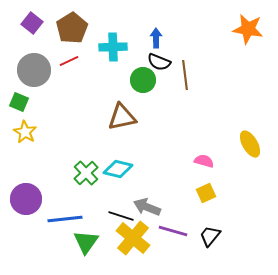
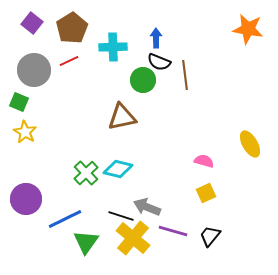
blue line: rotated 20 degrees counterclockwise
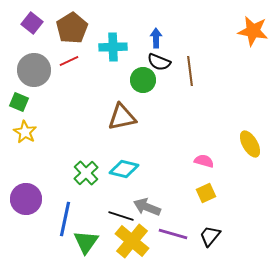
orange star: moved 5 px right, 2 px down
brown line: moved 5 px right, 4 px up
cyan diamond: moved 6 px right
blue line: rotated 52 degrees counterclockwise
purple line: moved 3 px down
yellow cross: moved 1 px left, 3 px down
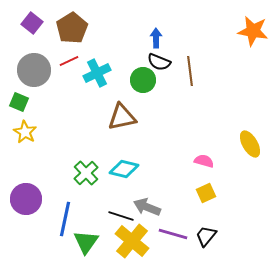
cyan cross: moved 16 px left, 26 px down; rotated 24 degrees counterclockwise
black trapezoid: moved 4 px left
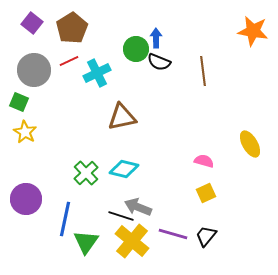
brown line: moved 13 px right
green circle: moved 7 px left, 31 px up
gray arrow: moved 9 px left
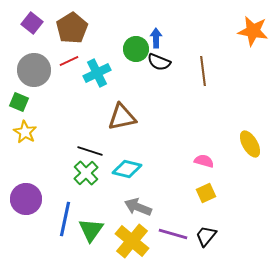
cyan diamond: moved 3 px right
black line: moved 31 px left, 65 px up
green triangle: moved 5 px right, 12 px up
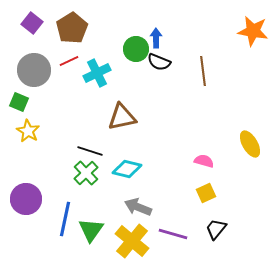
yellow star: moved 3 px right, 1 px up
black trapezoid: moved 10 px right, 7 px up
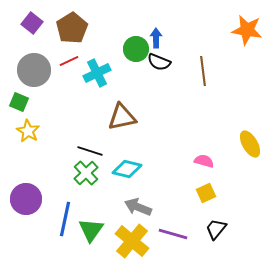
orange star: moved 6 px left, 1 px up
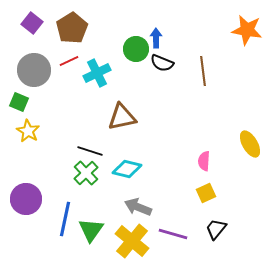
black semicircle: moved 3 px right, 1 px down
pink semicircle: rotated 102 degrees counterclockwise
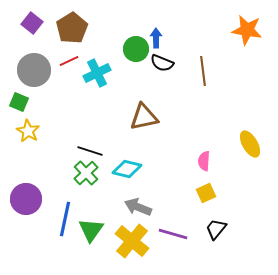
brown triangle: moved 22 px right
